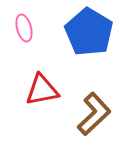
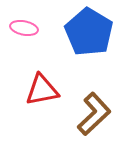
pink ellipse: rotated 64 degrees counterclockwise
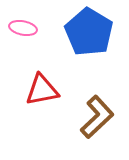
pink ellipse: moved 1 px left
brown L-shape: moved 3 px right, 3 px down
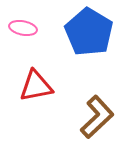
red triangle: moved 6 px left, 4 px up
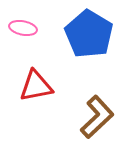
blue pentagon: moved 2 px down
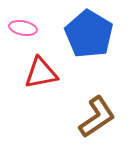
red triangle: moved 5 px right, 13 px up
brown L-shape: rotated 9 degrees clockwise
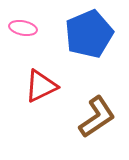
blue pentagon: rotated 18 degrees clockwise
red triangle: moved 13 px down; rotated 15 degrees counterclockwise
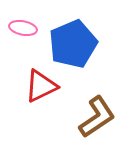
blue pentagon: moved 16 px left, 10 px down
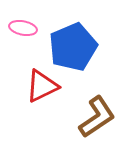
blue pentagon: moved 3 px down
red triangle: moved 1 px right
